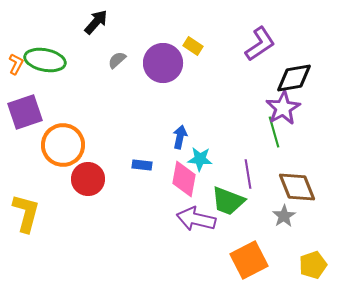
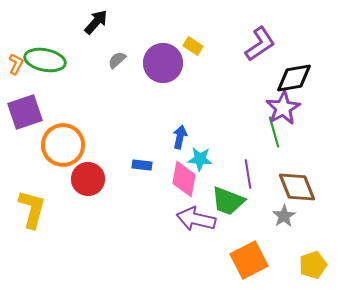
yellow L-shape: moved 6 px right, 4 px up
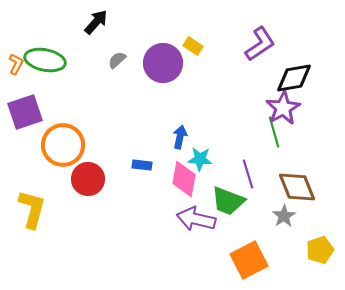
purple line: rotated 8 degrees counterclockwise
yellow pentagon: moved 7 px right, 15 px up
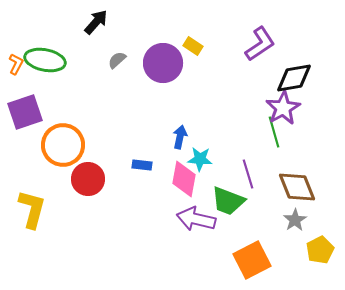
gray star: moved 11 px right, 4 px down
yellow pentagon: rotated 8 degrees counterclockwise
orange square: moved 3 px right
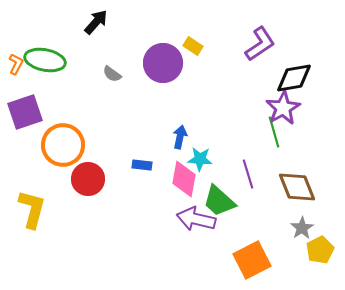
gray semicircle: moved 5 px left, 14 px down; rotated 102 degrees counterclockwise
green trapezoid: moved 9 px left; rotated 21 degrees clockwise
gray star: moved 7 px right, 8 px down
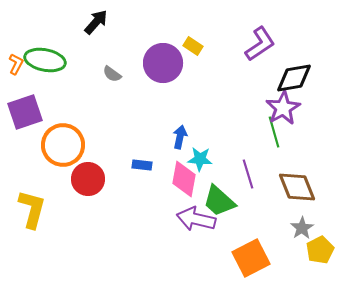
orange square: moved 1 px left, 2 px up
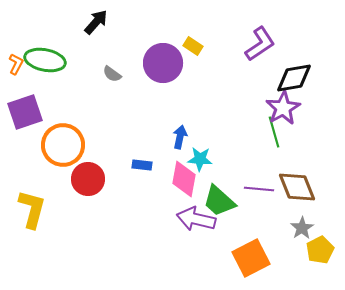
purple line: moved 11 px right, 15 px down; rotated 68 degrees counterclockwise
